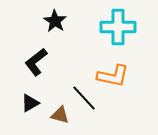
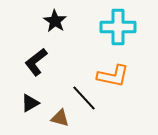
brown triangle: moved 3 px down
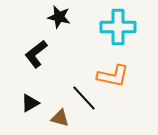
black star: moved 4 px right, 4 px up; rotated 20 degrees counterclockwise
black L-shape: moved 8 px up
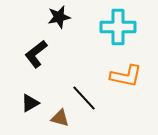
black star: rotated 25 degrees counterclockwise
orange L-shape: moved 13 px right
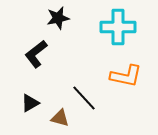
black star: moved 1 px left, 1 px down
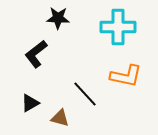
black star: rotated 15 degrees clockwise
black line: moved 1 px right, 4 px up
